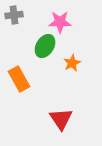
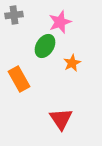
pink star: rotated 20 degrees counterclockwise
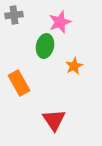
green ellipse: rotated 20 degrees counterclockwise
orange star: moved 2 px right, 3 px down
orange rectangle: moved 4 px down
red triangle: moved 7 px left, 1 px down
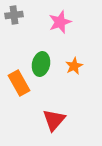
green ellipse: moved 4 px left, 18 px down
red triangle: rotated 15 degrees clockwise
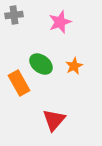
green ellipse: rotated 65 degrees counterclockwise
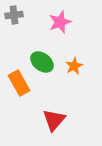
green ellipse: moved 1 px right, 2 px up
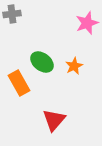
gray cross: moved 2 px left, 1 px up
pink star: moved 27 px right, 1 px down
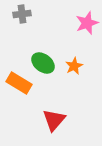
gray cross: moved 10 px right
green ellipse: moved 1 px right, 1 px down
orange rectangle: rotated 30 degrees counterclockwise
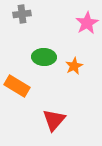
pink star: rotated 10 degrees counterclockwise
green ellipse: moved 1 px right, 6 px up; rotated 35 degrees counterclockwise
orange rectangle: moved 2 px left, 3 px down
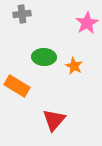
orange star: rotated 18 degrees counterclockwise
